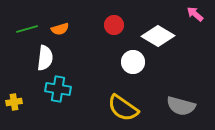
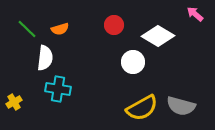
green line: rotated 60 degrees clockwise
yellow cross: rotated 21 degrees counterclockwise
yellow semicircle: moved 19 px right; rotated 64 degrees counterclockwise
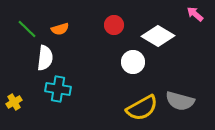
gray semicircle: moved 1 px left, 5 px up
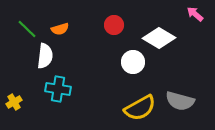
white diamond: moved 1 px right, 2 px down
white semicircle: moved 2 px up
yellow semicircle: moved 2 px left
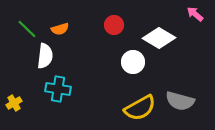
yellow cross: moved 1 px down
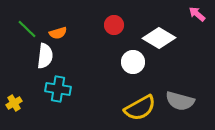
pink arrow: moved 2 px right
orange semicircle: moved 2 px left, 4 px down
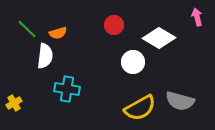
pink arrow: moved 3 px down; rotated 36 degrees clockwise
cyan cross: moved 9 px right
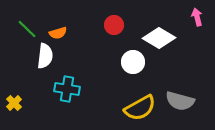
yellow cross: rotated 14 degrees counterclockwise
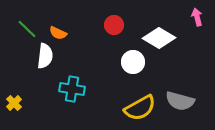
orange semicircle: rotated 42 degrees clockwise
cyan cross: moved 5 px right
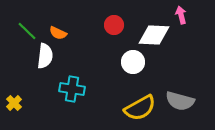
pink arrow: moved 16 px left, 2 px up
green line: moved 2 px down
white diamond: moved 5 px left, 3 px up; rotated 28 degrees counterclockwise
